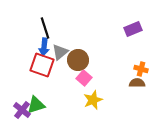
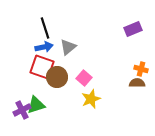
blue arrow: rotated 108 degrees counterclockwise
gray triangle: moved 8 px right, 5 px up
brown circle: moved 21 px left, 17 px down
red square: moved 2 px down
yellow star: moved 2 px left, 1 px up
purple cross: rotated 24 degrees clockwise
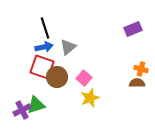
yellow star: moved 1 px left, 1 px up
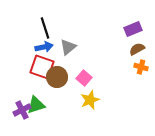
orange cross: moved 2 px up
brown semicircle: moved 34 px up; rotated 28 degrees counterclockwise
yellow star: moved 2 px down
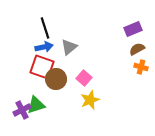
gray triangle: moved 1 px right
brown circle: moved 1 px left, 2 px down
